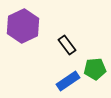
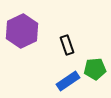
purple hexagon: moved 1 px left, 5 px down
black rectangle: rotated 18 degrees clockwise
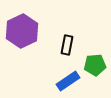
black rectangle: rotated 30 degrees clockwise
green pentagon: moved 4 px up
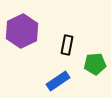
green pentagon: moved 1 px up
blue rectangle: moved 10 px left
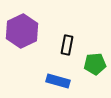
blue rectangle: rotated 50 degrees clockwise
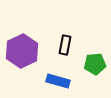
purple hexagon: moved 20 px down
black rectangle: moved 2 px left
